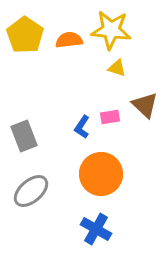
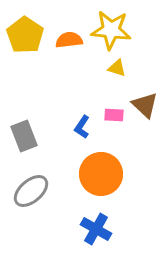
pink rectangle: moved 4 px right, 2 px up; rotated 12 degrees clockwise
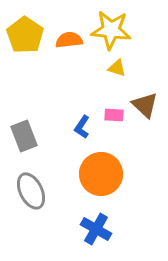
gray ellipse: rotated 75 degrees counterclockwise
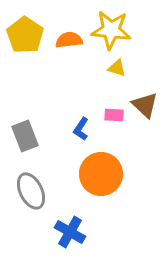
blue L-shape: moved 1 px left, 2 px down
gray rectangle: moved 1 px right
blue cross: moved 26 px left, 3 px down
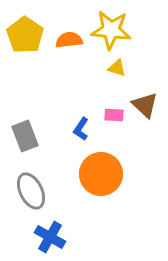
blue cross: moved 20 px left, 5 px down
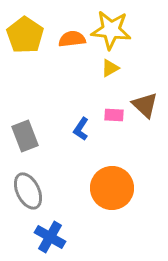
orange semicircle: moved 3 px right, 1 px up
yellow triangle: moved 7 px left; rotated 48 degrees counterclockwise
orange circle: moved 11 px right, 14 px down
gray ellipse: moved 3 px left
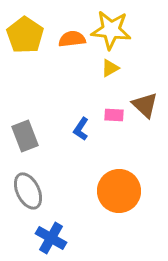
orange circle: moved 7 px right, 3 px down
blue cross: moved 1 px right, 1 px down
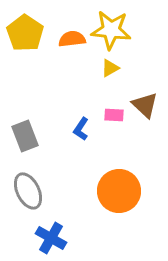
yellow pentagon: moved 2 px up
